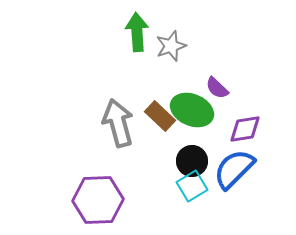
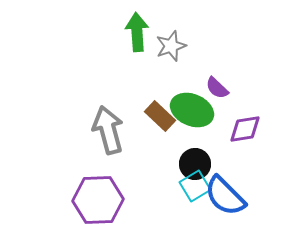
gray arrow: moved 10 px left, 7 px down
black circle: moved 3 px right, 3 px down
blue semicircle: moved 9 px left, 27 px down; rotated 90 degrees counterclockwise
cyan square: moved 3 px right
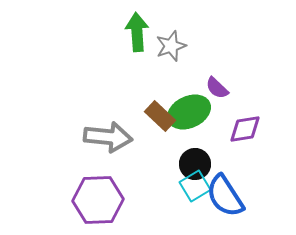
green ellipse: moved 3 px left, 2 px down; rotated 48 degrees counterclockwise
gray arrow: moved 7 px down; rotated 111 degrees clockwise
blue semicircle: rotated 12 degrees clockwise
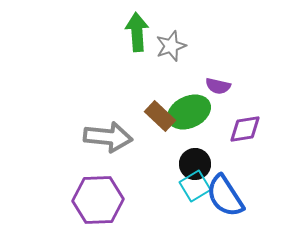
purple semicircle: moved 1 px right, 2 px up; rotated 30 degrees counterclockwise
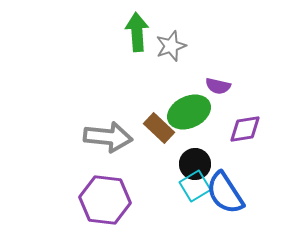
brown rectangle: moved 1 px left, 12 px down
blue semicircle: moved 3 px up
purple hexagon: moved 7 px right; rotated 9 degrees clockwise
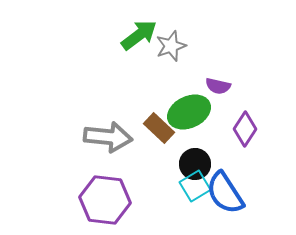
green arrow: moved 2 px right, 3 px down; rotated 57 degrees clockwise
purple diamond: rotated 48 degrees counterclockwise
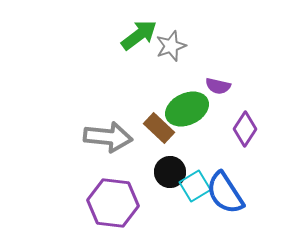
green ellipse: moved 2 px left, 3 px up
black circle: moved 25 px left, 8 px down
purple hexagon: moved 8 px right, 3 px down
